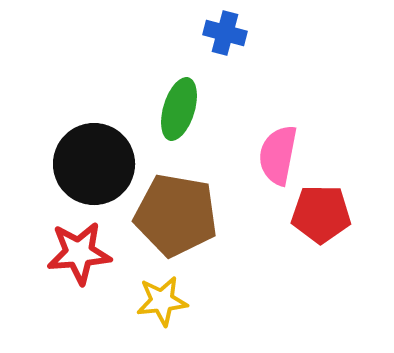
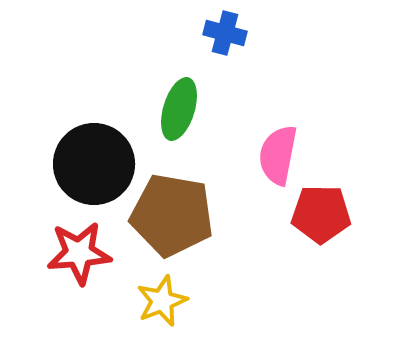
brown pentagon: moved 4 px left
yellow star: rotated 15 degrees counterclockwise
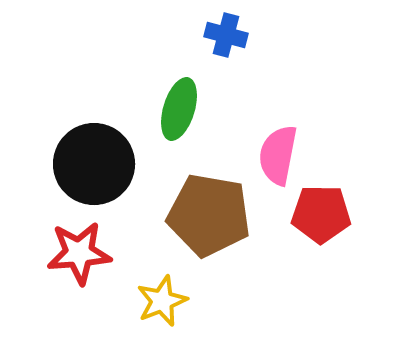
blue cross: moved 1 px right, 2 px down
brown pentagon: moved 37 px right
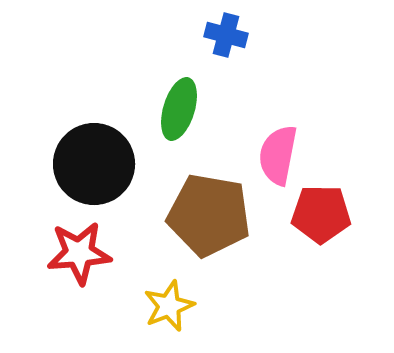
yellow star: moved 7 px right, 5 px down
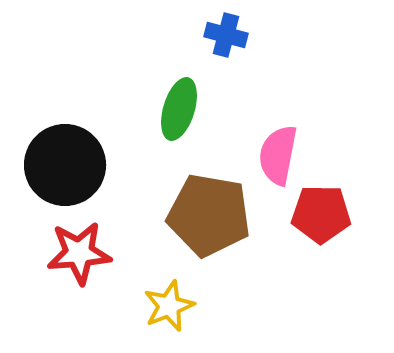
black circle: moved 29 px left, 1 px down
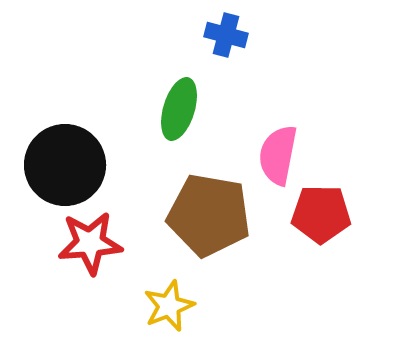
red star: moved 11 px right, 10 px up
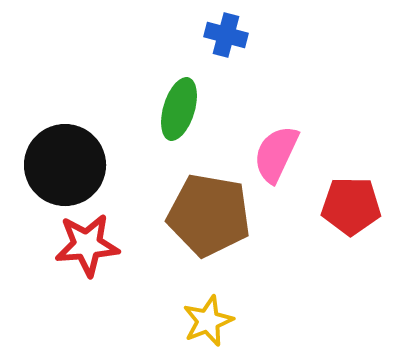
pink semicircle: moved 2 px left, 1 px up; rotated 14 degrees clockwise
red pentagon: moved 30 px right, 8 px up
red star: moved 3 px left, 2 px down
yellow star: moved 39 px right, 15 px down
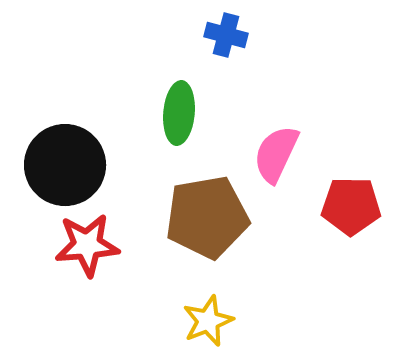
green ellipse: moved 4 px down; rotated 12 degrees counterclockwise
brown pentagon: moved 2 px left, 2 px down; rotated 20 degrees counterclockwise
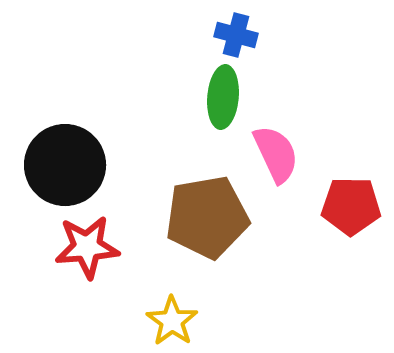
blue cross: moved 10 px right
green ellipse: moved 44 px right, 16 px up
pink semicircle: rotated 130 degrees clockwise
red star: moved 2 px down
yellow star: moved 36 px left; rotated 15 degrees counterclockwise
